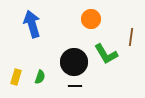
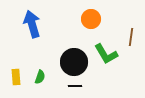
yellow rectangle: rotated 21 degrees counterclockwise
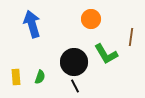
black line: rotated 64 degrees clockwise
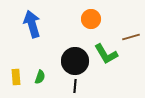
brown line: rotated 66 degrees clockwise
black circle: moved 1 px right, 1 px up
black line: rotated 32 degrees clockwise
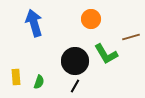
blue arrow: moved 2 px right, 1 px up
green semicircle: moved 1 px left, 5 px down
black line: rotated 24 degrees clockwise
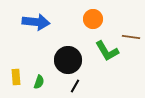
orange circle: moved 2 px right
blue arrow: moved 2 px right, 1 px up; rotated 112 degrees clockwise
brown line: rotated 24 degrees clockwise
green L-shape: moved 1 px right, 3 px up
black circle: moved 7 px left, 1 px up
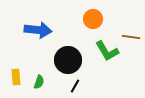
blue arrow: moved 2 px right, 8 px down
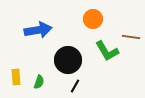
blue arrow: rotated 16 degrees counterclockwise
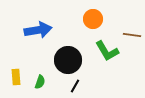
brown line: moved 1 px right, 2 px up
green semicircle: moved 1 px right
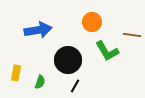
orange circle: moved 1 px left, 3 px down
yellow rectangle: moved 4 px up; rotated 14 degrees clockwise
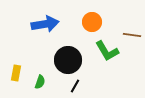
blue arrow: moved 7 px right, 6 px up
